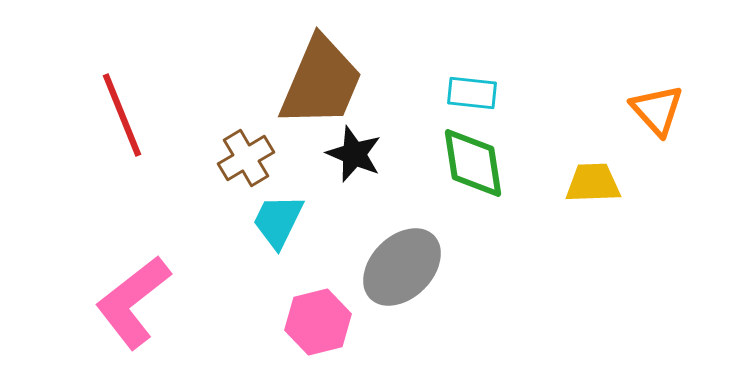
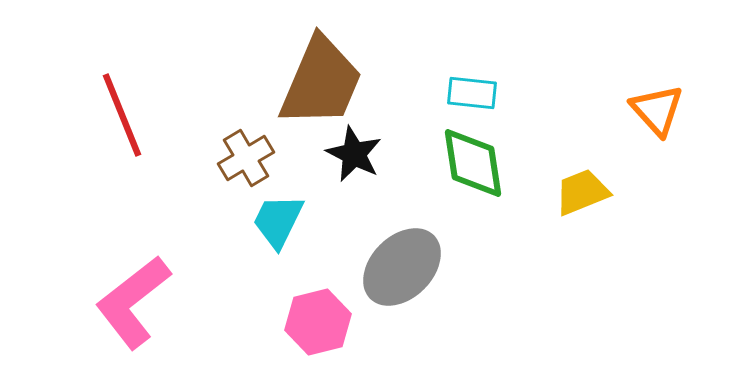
black star: rotated 4 degrees clockwise
yellow trapezoid: moved 11 px left, 9 px down; rotated 20 degrees counterclockwise
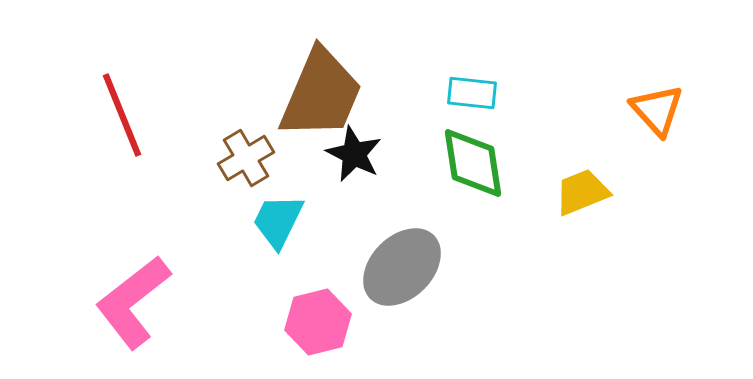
brown trapezoid: moved 12 px down
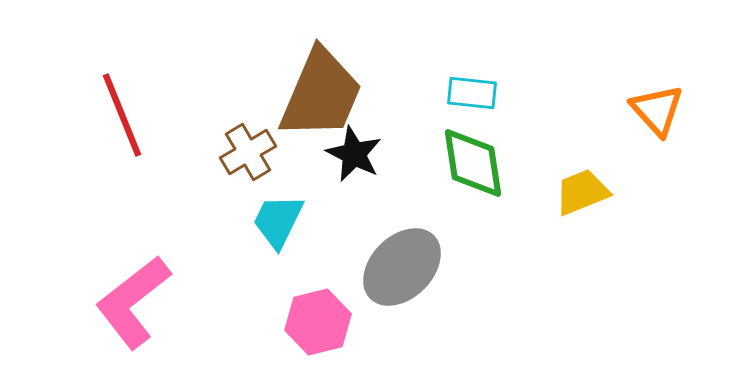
brown cross: moved 2 px right, 6 px up
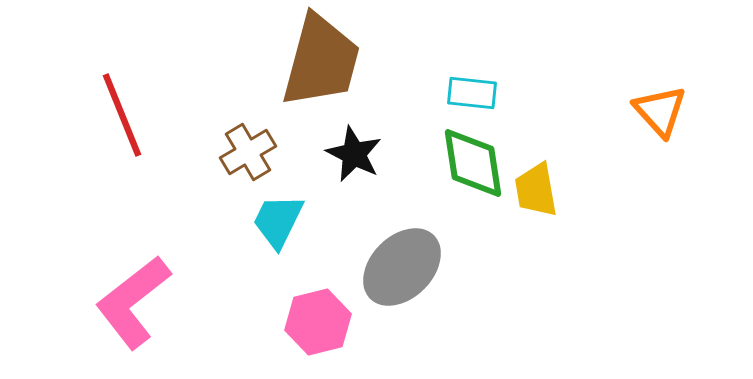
brown trapezoid: moved 33 px up; rotated 8 degrees counterclockwise
orange triangle: moved 3 px right, 1 px down
yellow trapezoid: moved 46 px left, 2 px up; rotated 78 degrees counterclockwise
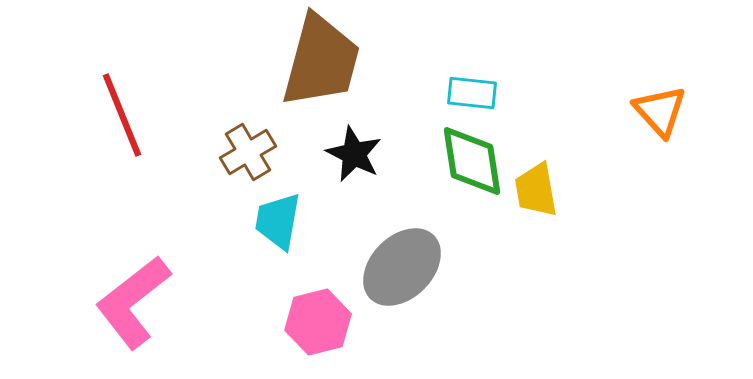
green diamond: moved 1 px left, 2 px up
cyan trapezoid: rotated 16 degrees counterclockwise
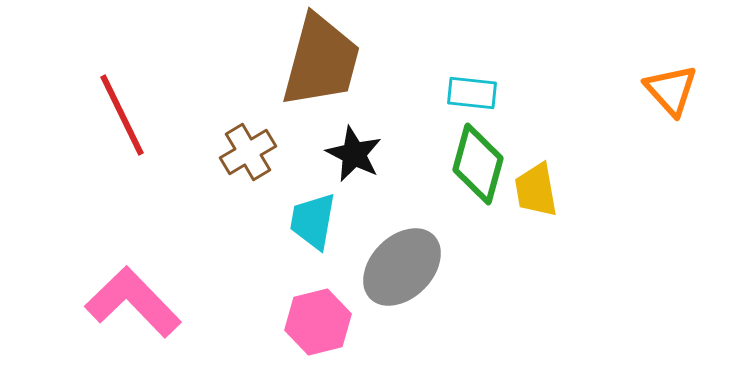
orange triangle: moved 11 px right, 21 px up
red line: rotated 4 degrees counterclockwise
green diamond: moved 6 px right, 3 px down; rotated 24 degrees clockwise
cyan trapezoid: moved 35 px right
pink L-shape: rotated 84 degrees clockwise
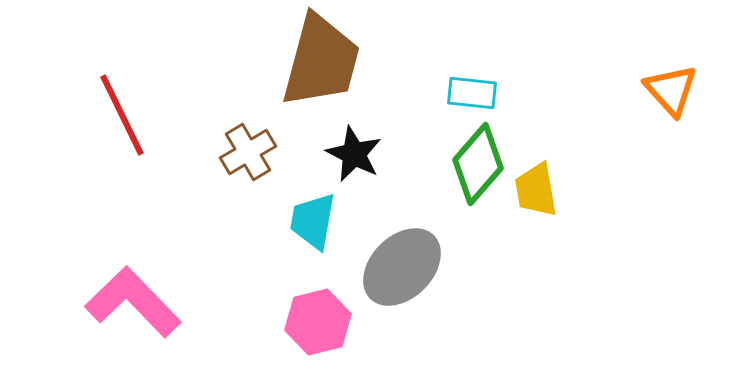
green diamond: rotated 26 degrees clockwise
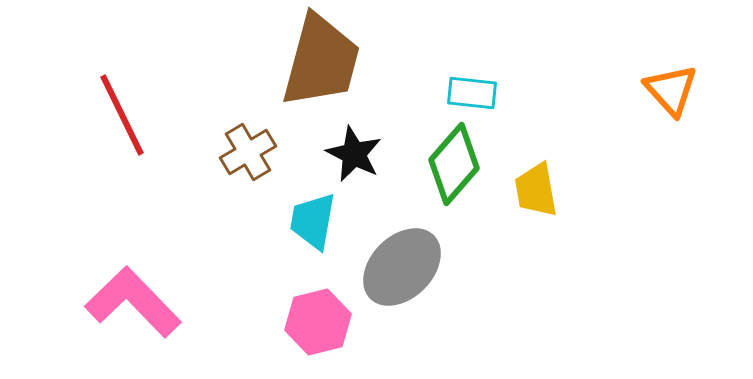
green diamond: moved 24 px left
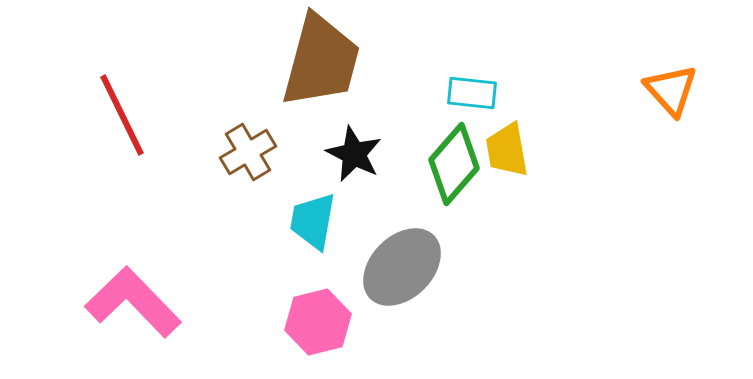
yellow trapezoid: moved 29 px left, 40 px up
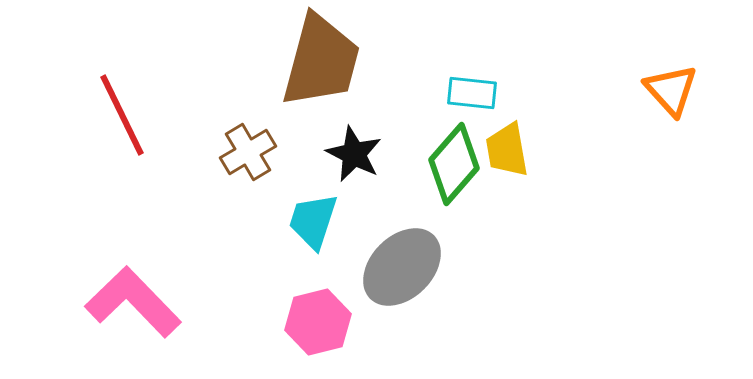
cyan trapezoid: rotated 8 degrees clockwise
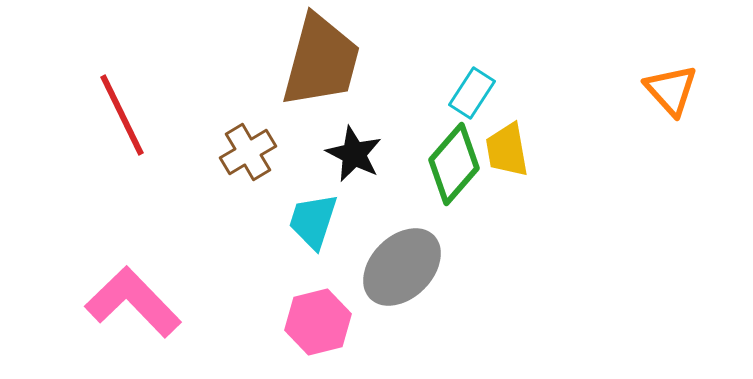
cyan rectangle: rotated 63 degrees counterclockwise
